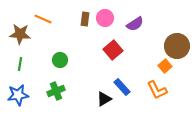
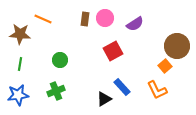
red square: moved 1 px down; rotated 12 degrees clockwise
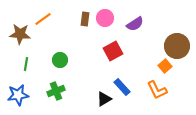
orange line: rotated 60 degrees counterclockwise
green line: moved 6 px right
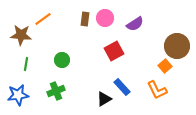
brown star: moved 1 px right, 1 px down
red square: moved 1 px right
green circle: moved 2 px right
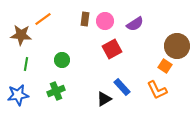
pink circle: moved 3 px down
red square: moved 2 px left, 2 px up
orange square: rotated 16 degrees counterclockwise
